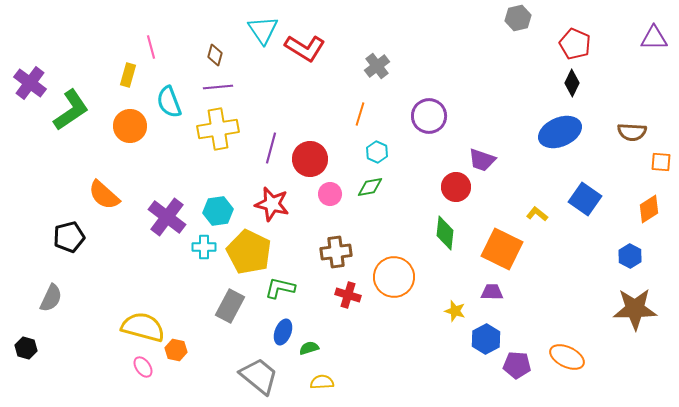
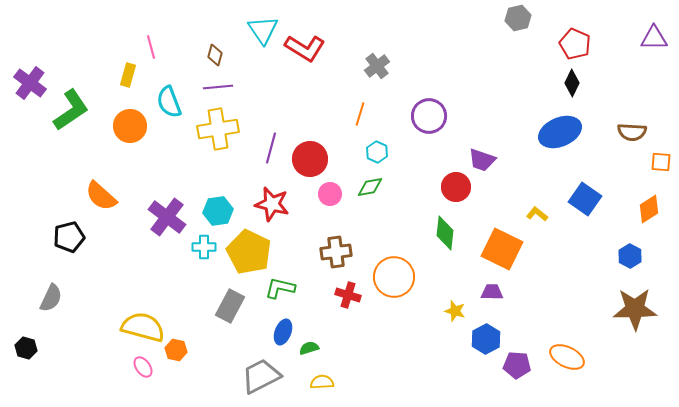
orange semicircle at (104, 195): moved 3 px left, 1 px down
gray trapezoid at (259, 376): moved 2 px right; rotated 66 degrees counterclockwise
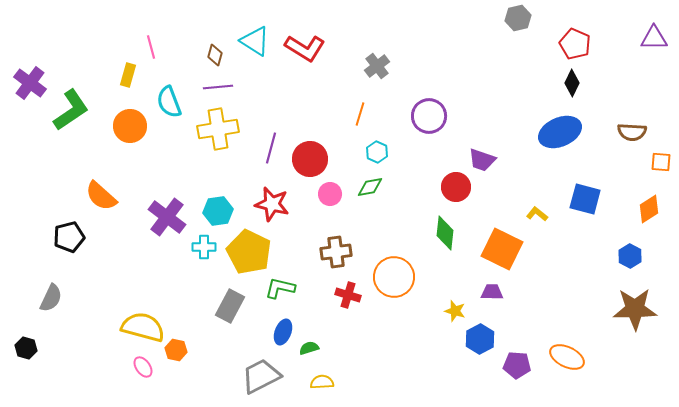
cyan triangle at (263, 30): moved 8 px left, 11 px down; rotated 24 degrees counterclockwise
blue square at (585, 199): rotated 20 degrees counterclockwise
blue hexagon at (486, 339): moved 6 px left
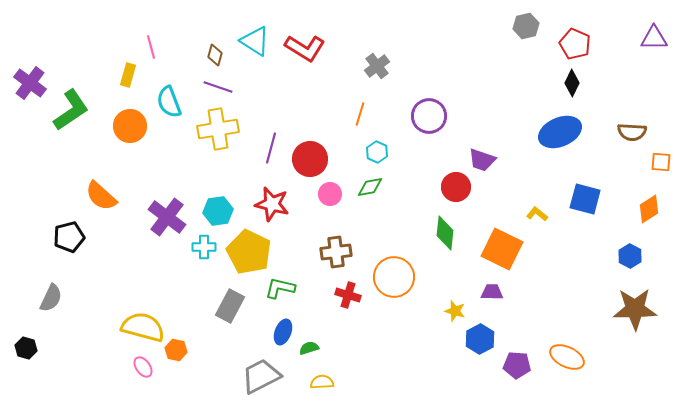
gray hexagon at (518, 18): moved 8 px right, 8 px down
purple line at (218, 87): rotated 24 degrees clockwise
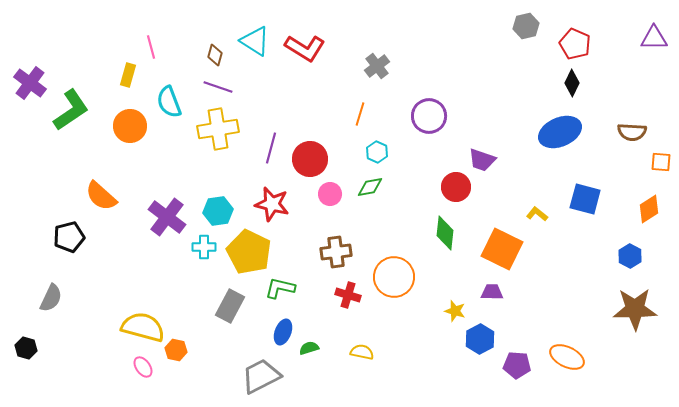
yellow semicircle at (322, 382): moved 40 px right, 30 px up; rotated 15 degrees clockwise
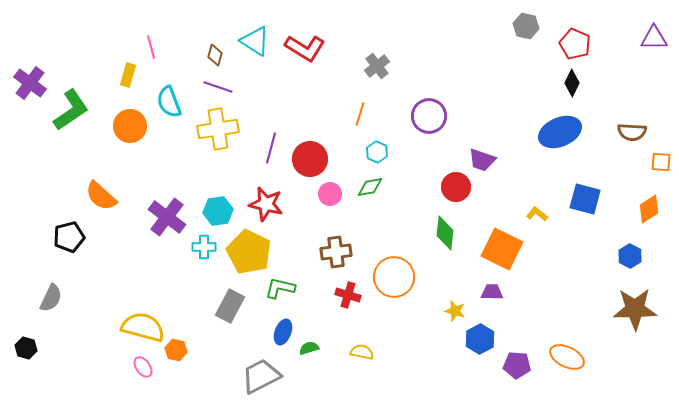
gray hexagon at (526, 26): rotated 25 degrees clockwise
red star at (272, 204): moved 6 px left
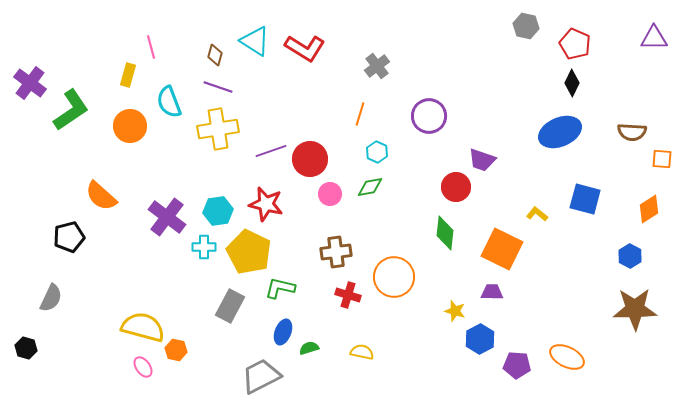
purple line at (271, 148): moved 3 px down; rotated 56 degrees clockwise
orange square at (661, 162): moved 1 px right, 3 px up
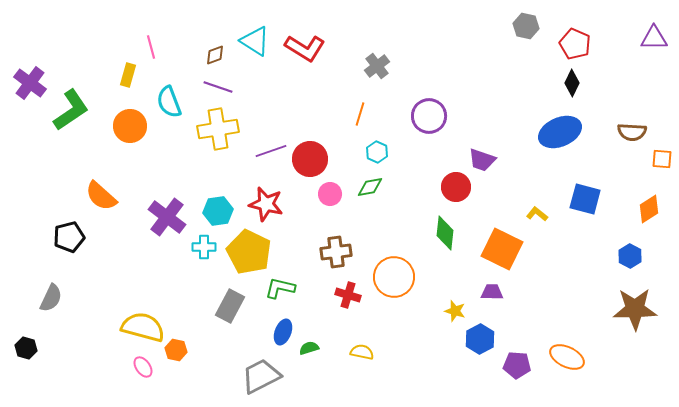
brown diamond at (215, 55): rotated 55 degrees clockwise
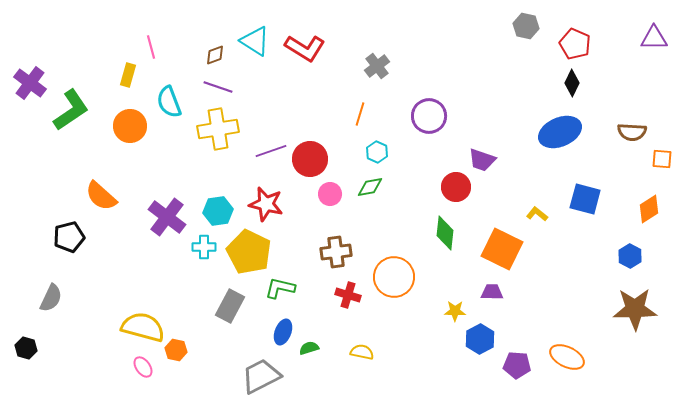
yellow star at (455, 311): rotated 15 degrees counterclockwise
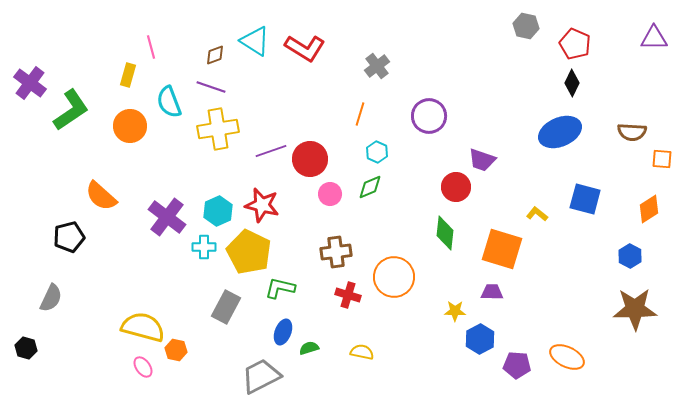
purple line at (218, 87): moved 7 px left
green diamond at (370, 187): rotated 12 degrees counterclockwise
red star at (266, 204): moved 4 px left, 1 px down
cyan hexagon at (218, 211): rotated 16 degrees counterclockwise
orange square at (502, 249): rotated 9 degrees counterclockwise
gray rectangle at (230, 306): moved 4 px left, 1 px down
